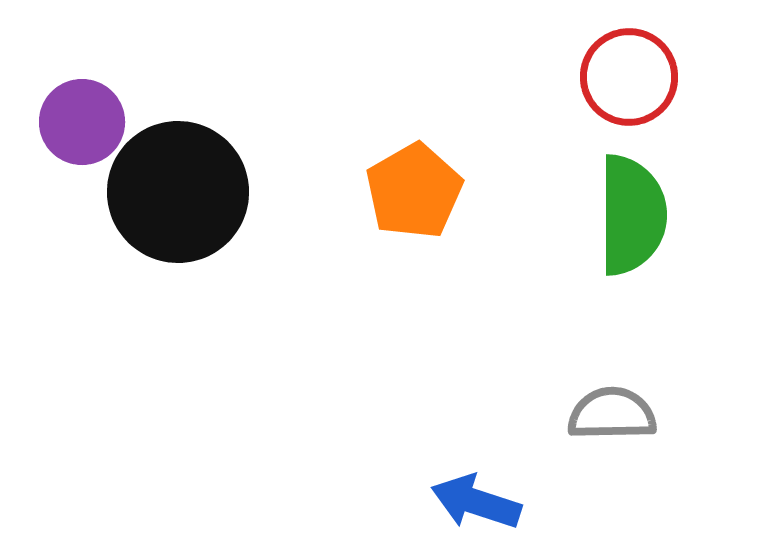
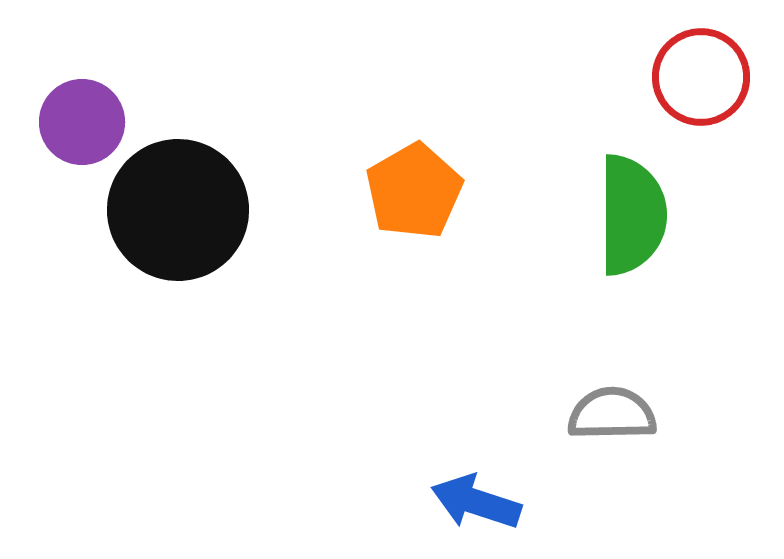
red circle: moved 72 px right
black circle: moved 18 px down
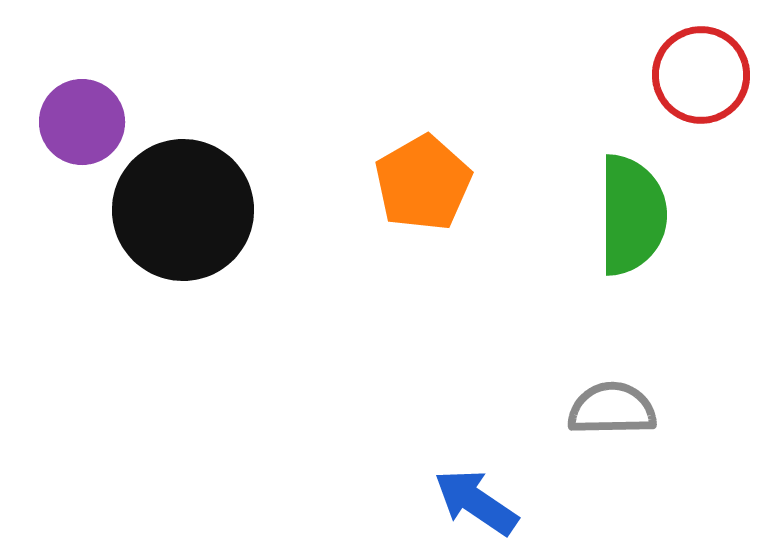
red circle: moved 2 px up
orange pentagon: moved 9 px right, 8 px up
black circle: moved 5 px right
gray semicircle: moved 5 px up
blue arrow: rotated 16 degrees clockwise
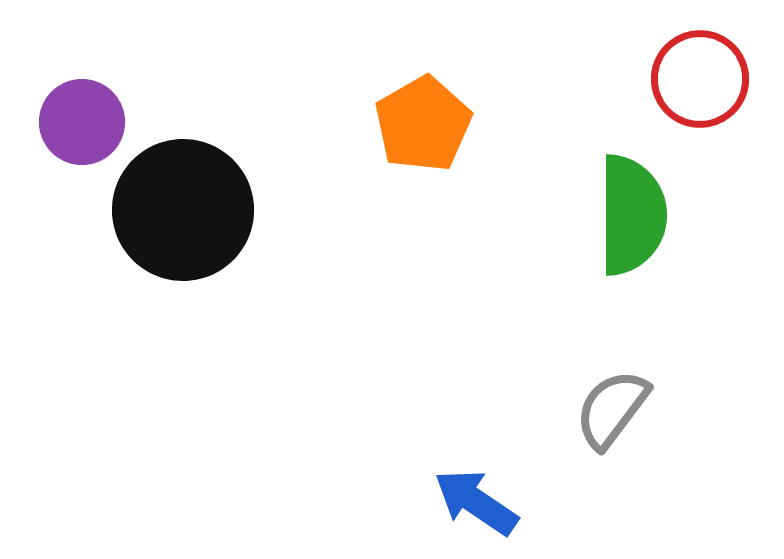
red circle: moved 1 px left, 4 px down
orange pentagon: moved 59 px up
gray semicircle: rotated 52 degrees counterclockwise
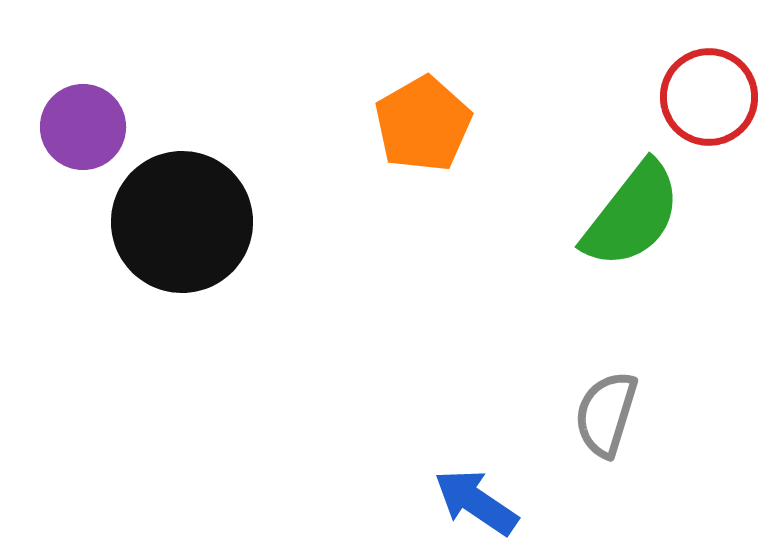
red circle: moved 9 px right, 18 px down
purple circle: moved 1 px right, 5 px down
black circle: moved 1 px left, 12 px down
green semicircle: rotated 38 degrees clockwise
gray semicircle: moved 6 px left, 5 px down; rotated 20 degrees counterclockwise
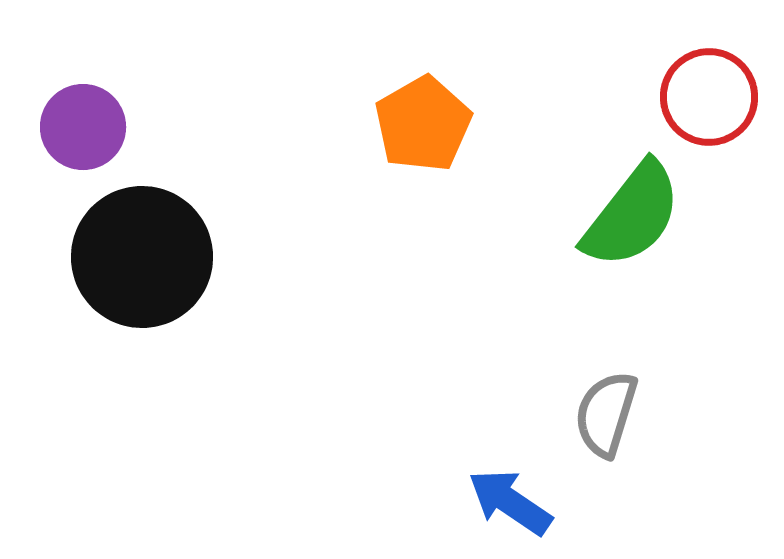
black circle: moved 40 px left, 35 px down
blue arrow: moved 34 px right
